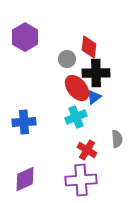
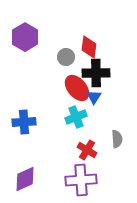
gray circle: moved 1 px left, 2 px up
blue triangle: rotated 21 degrees counterclockwise
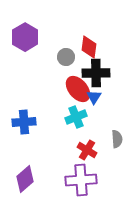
red ellipse: moved 1 px right, 1 px down
purple diamond: rotated 16 degrees counterclockwise
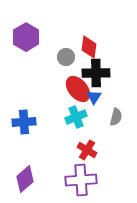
purple hexagon: moved 1 px right
gray semicircle: moved 1 px left, 22 px up; rotated 18 degrees clockwise
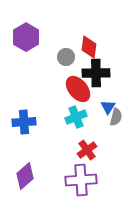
blue triangle: moved 14 px right, 10 px down
red cross: rotated 24 degrees clockwise
purple diamond: moved 3 px up
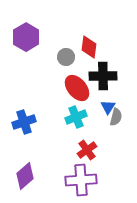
black cross: moved 7 px right, 3 px down
red ellipse: moved 1 px left, 1 px up
blue cross: rotated 15 degrees counterclockwise
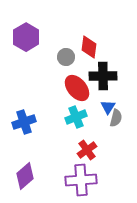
gray semicircle: moved 1 px down
